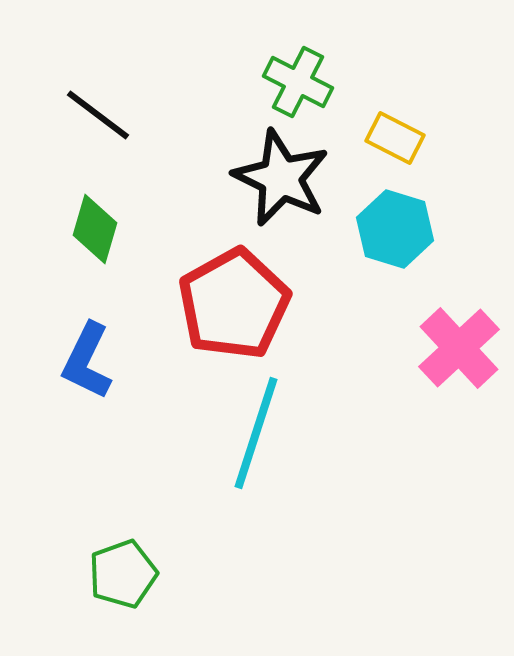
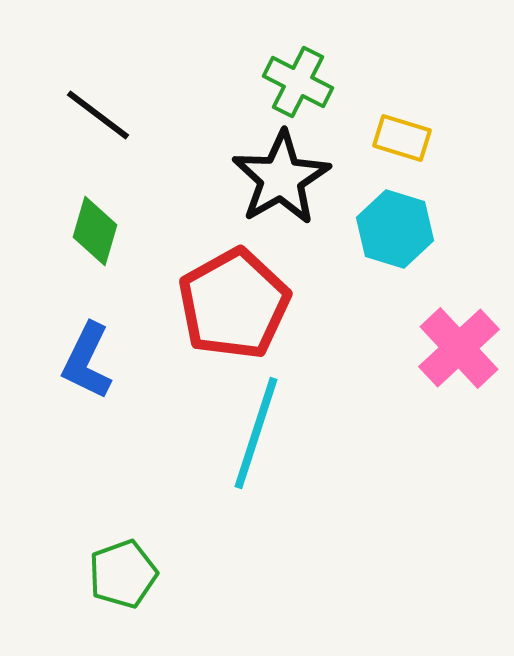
yellow rectangle: moved 7 px right; rotated 10 degrees counterclockwise
black star: rotated 16 degrees clockwise
green diamond: moved 2 px down
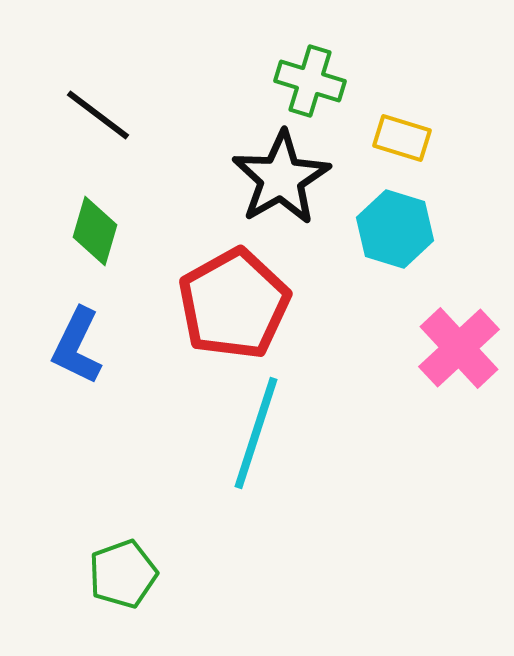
green cross: moved 12 px right, 1 px up; rotated 10 degrees counterclockwise
blue L-shape: moved 10 px left, 15 px up
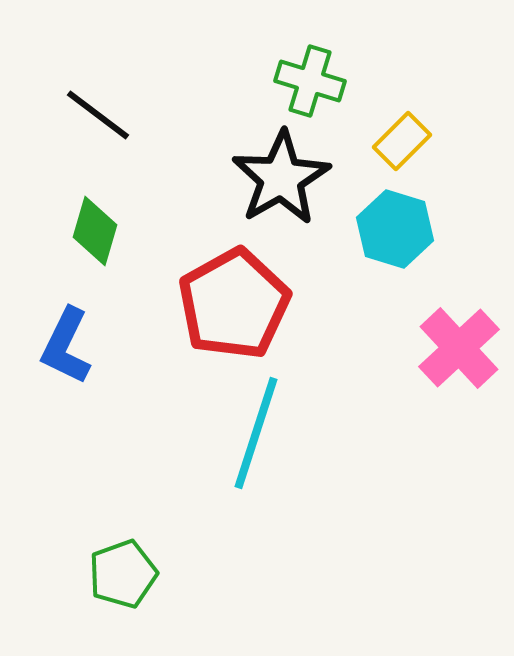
yellow rectangle: moved 3 px down; rotated 62 degrees counterclockwise
blue L-shape: moved 11 px left
